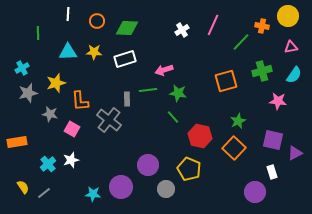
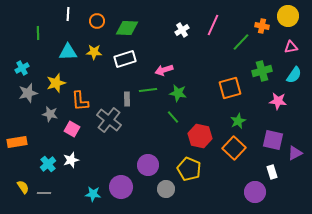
orange square at (226, 81): moved 4 px right, 7 px down
gray line at (44, 193): rotated 40 degrees clockwise
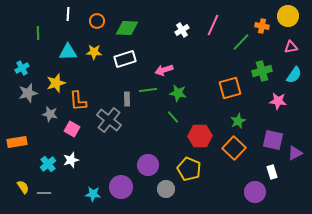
orange L-shape at (80, 101): moved 2 px left
red hexagon at (200, 136): rotated 15 degrees counterclockwise
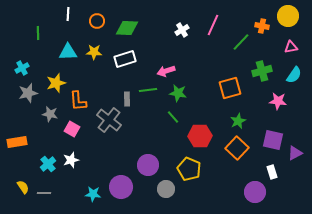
pink arrow at (164, 70): moved 2 px right, 1 px down
orange square at (234, 148): moved 3 px right
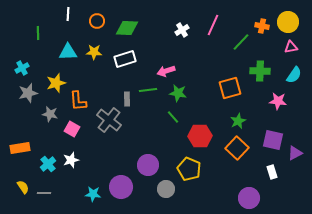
yellow circle at (288, 16): moved 6 px down
green cross at (262, 71): moved 2 px left; rotated 18 degrees clockwise
orange rectangle at (17, 142): moved 3 px right, 6 px down
purple circle at (255, 192): moved 6 px left, 6 px down
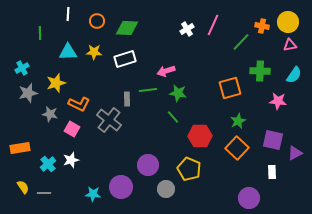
white cross at (182, 30): moved 5 px right, 1 px up
green line at (38, 33): moved 2 px right
pink triangle at (291, 47): moved 1 px left, 2 px up
orange L-shape at (78, 101): moved 1 px right, 3 px down; rotated 60 degrees counterclockwise
white rectangle at (272, 172): rotated 16 degrees clockwise
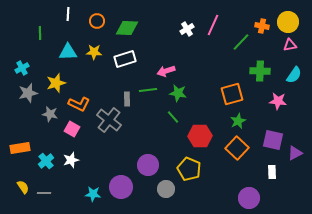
orange square at (230, 88): moved 2 px right, 6 px down
cyan cross at (48, 164): moved 2 px left, 3 px up
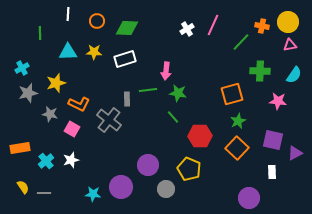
pink arrow at (166, 71): rotated 66 degrees counterclockwise
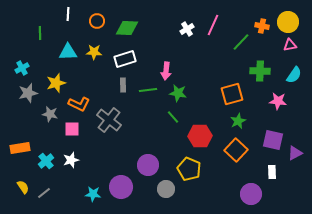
gray rectangle at (127, 99): moved 4 px left, 14 px up
pink square at (72, 129): rotated 28 degrees counterclockwise
orange square at (237, 148): moved 1 px left, 2 px down
gray line at (44, 193): rotated 40 degrees counterclockwise
purple circle at (249, 198): moved 2 px right, 4 px up
